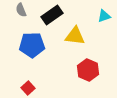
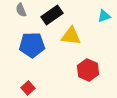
yellow triangle: moved 4 px left
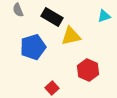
gray semicircle: moved 3 px left
black rectangle: moved 2 px down; rotated 65 degrees clockwise
yellow triangle: rotated 20 degrees counterclockwise
blue pentagon: moved 1 px right, 2 px down; rotated 15 degrees counterclockwise
red square: moved 24 px right
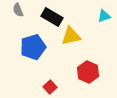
red hexagon: moved 2 px down
red square: moved 2 px left, 1 px up
